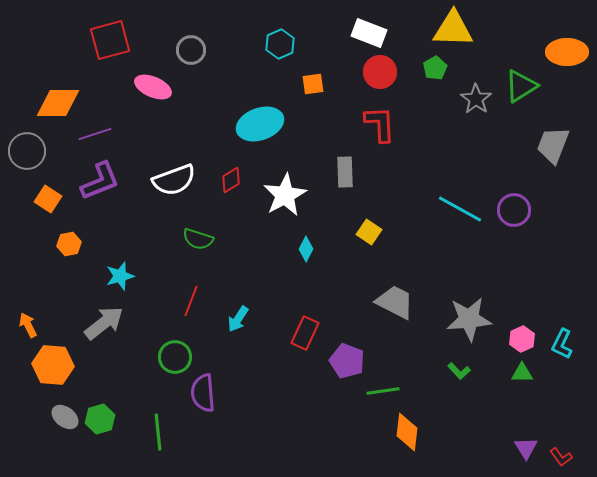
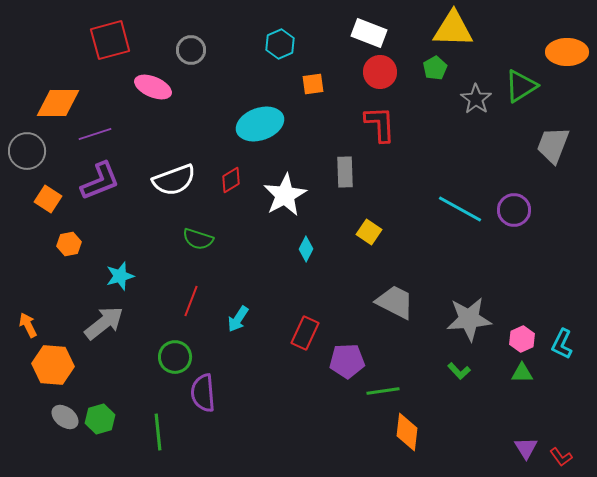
purple pentagon at (347, 361): rotated 24 degrees counterclockwise
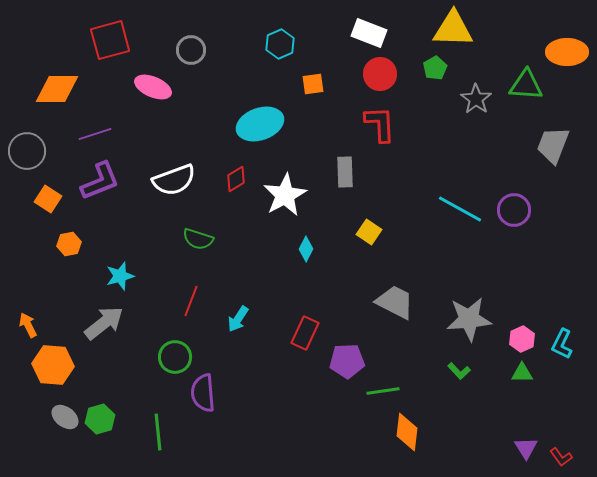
red circle at (380, 72): moved 2 px down
green triangle at (521, 86): moved 5 px right, 1 px up; rotated 36 degrees clockwise
orange diamond at (58, 103): moved 1 px left, 14 px up
red diamond at (231, 180): moved 5 px right, 1 px up
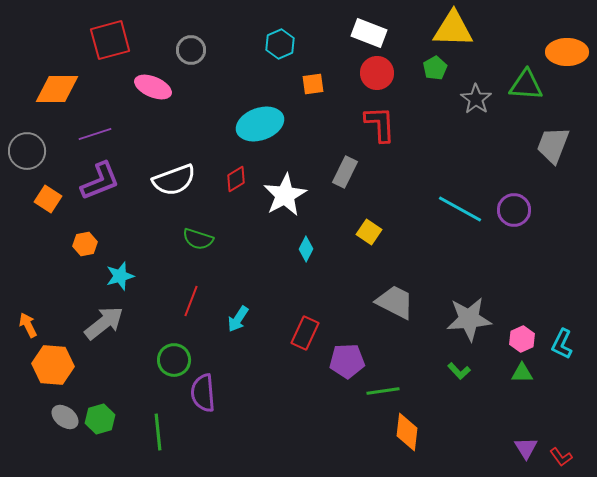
red circle at (380, 74): moved 3 px left, 1 px up
gray rectangle at (345, 172): rotated 28 degrees clockwise
orange hexagon at (69, 244): moved 16 px right
green circle at (175, 357): moved 1 px left, 3 px down
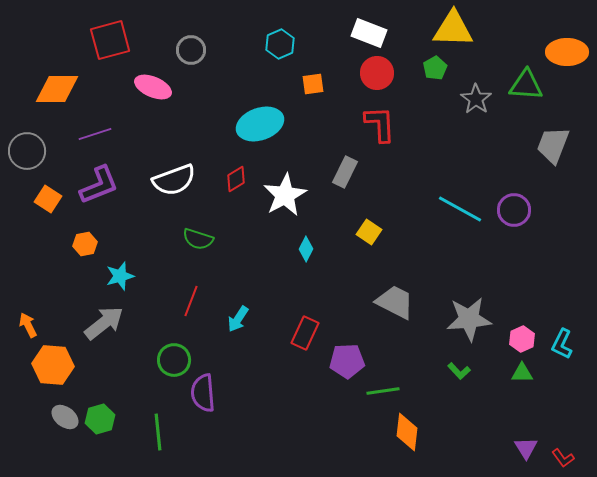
purple L-shape at (100, 181): moved 1 px left, 4 px down
red L-shape at (561, 457): moved 2 px right, 1 px down
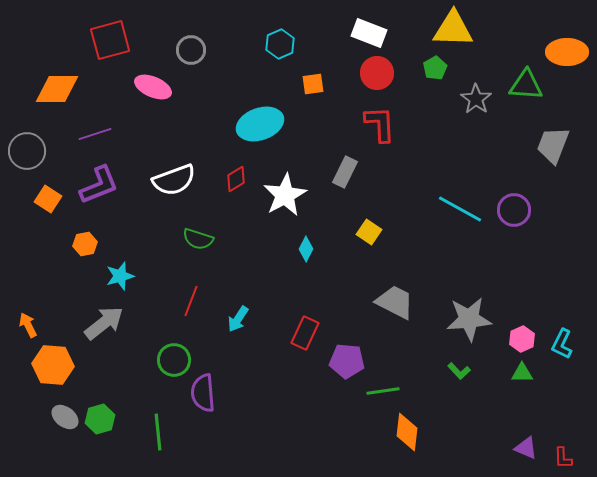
purple pentagon at (347, 361): rotated 8 degrees clockwise
purple triangle at (526, 448): rotated 35 degrees counterclockwise
red L-shape at (563, 458): rotated 35 degrees clockwise
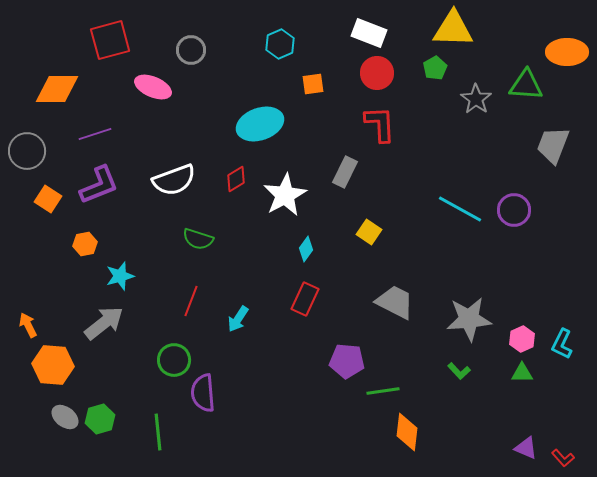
cyan diamond at (306, 249): rotated 10 degrees clockwise
red rectangle at (305, 333): moved 34 px up
red L-shape at (563, 458): rotated 40 degrees counterclockwise
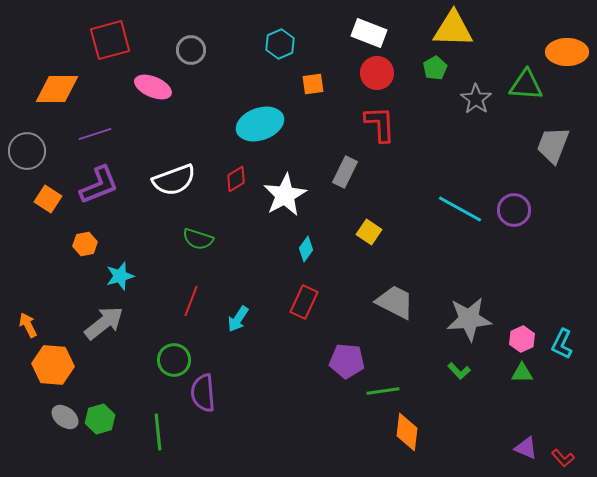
red rectangle at (305, 299): moved 1 px left, 3 px down
